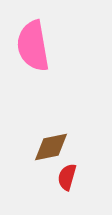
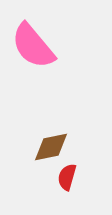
pink semicircle: rotated 30 degrees counterclockwise
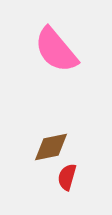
pink semicircle: moved 23 px right, 4 px down
